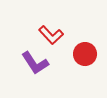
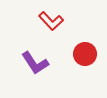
red L-shape: moved 14 px up
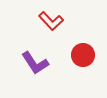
red circle: moved 2 px left, 1 px down
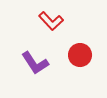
red circle: moved 3 px left
